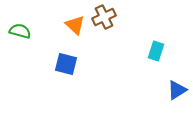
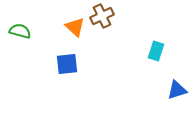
brown cross: moved 2 px left, 1 px up
orange triangle: moved 2 px down
blue square: moved 1 px right; rotated 20 degrees counterclockwise
blue triangle: rotated 15 degrees clockwise
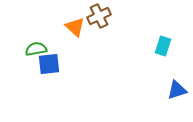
brown cross: moved 3 px left
green semicircle: moved 16 px right, 18 px down; rotated 25 degrees counterclockwise
cyan rectangle: moved 7 px right, 5 px up
blue square: moved 18 px left
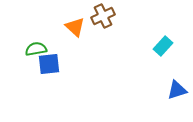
brown cross: moved 4 px right
cyan rectangle: rotated 24 degrees clockwise
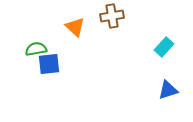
brown cross: moved 9 px right; rotated 15 degrees clockwise
cyan rectangle: moved 1 px right, 1 px down
blue triangle: moved 9 px left
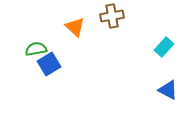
blue square: rotated 25 degrees counterclockwise
blue triangle: rotated 45 degrees clockwise
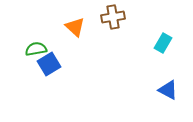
brown cross: moved 1 px right, 1 px down
cyan rectangle: moved 1 px left, 4 px up; rotated 12 degrees counterclockwise
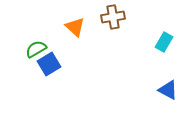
cyan rectangle: moved 1 px right, 1 px up
green semicircle: rotated 20 degrees counterclockwise
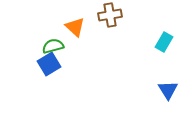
brown cross: moved 3 px left, 2 px up
green semicircle: moved 17 px right, 3 px up; rotated 15 degrees clockwise
blue triangle: rotated 30 degrees clockwise
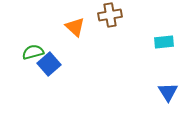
cyan rectangle: rotated 54 degrees clockwise
green semicircle: moved 20 px left, 6 px down
blue square: rotated 10 degrees counterclockwise
blue triangle: moved 2 px down
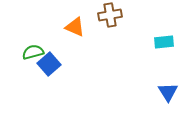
orange triangle: rotated 20 degrees counterclockwise
